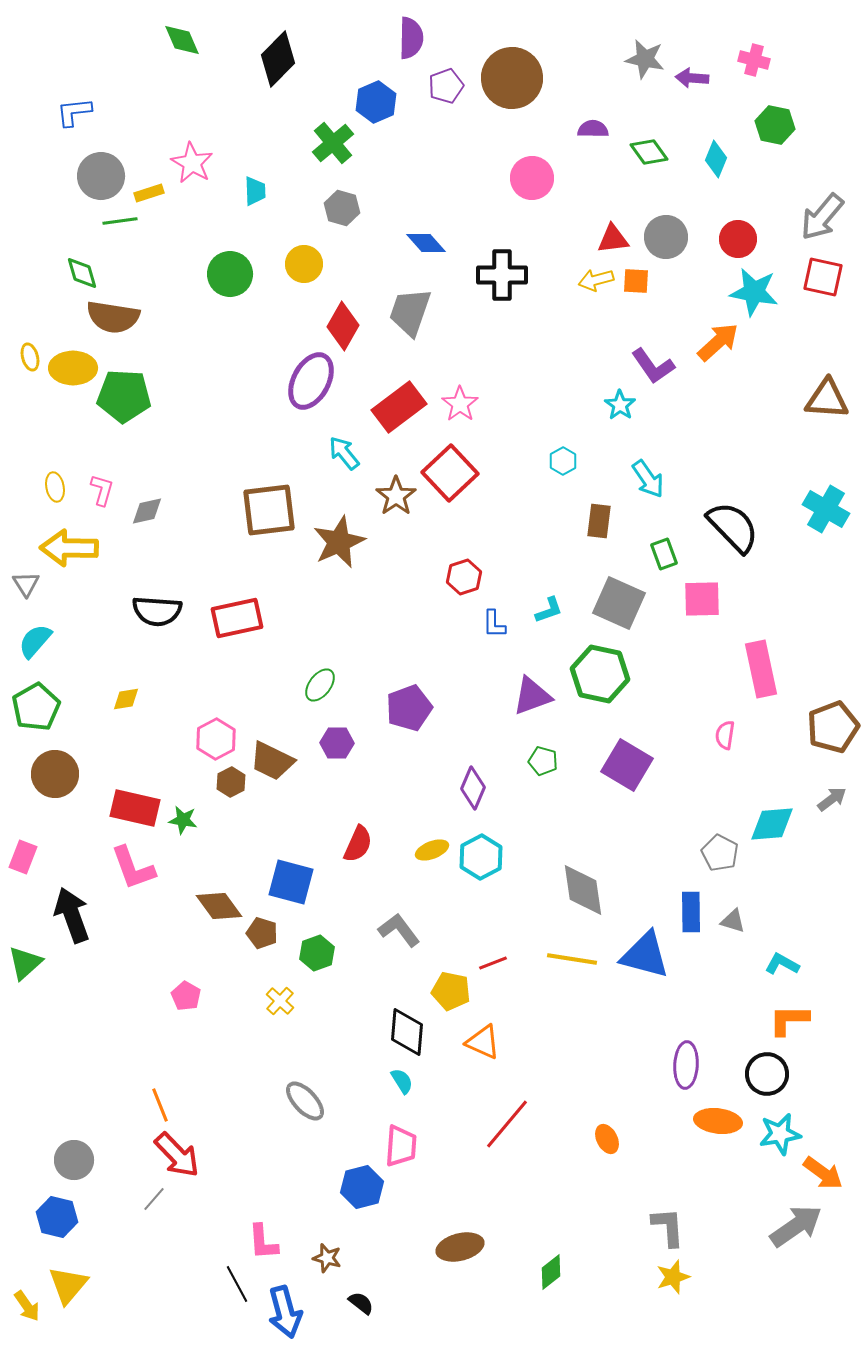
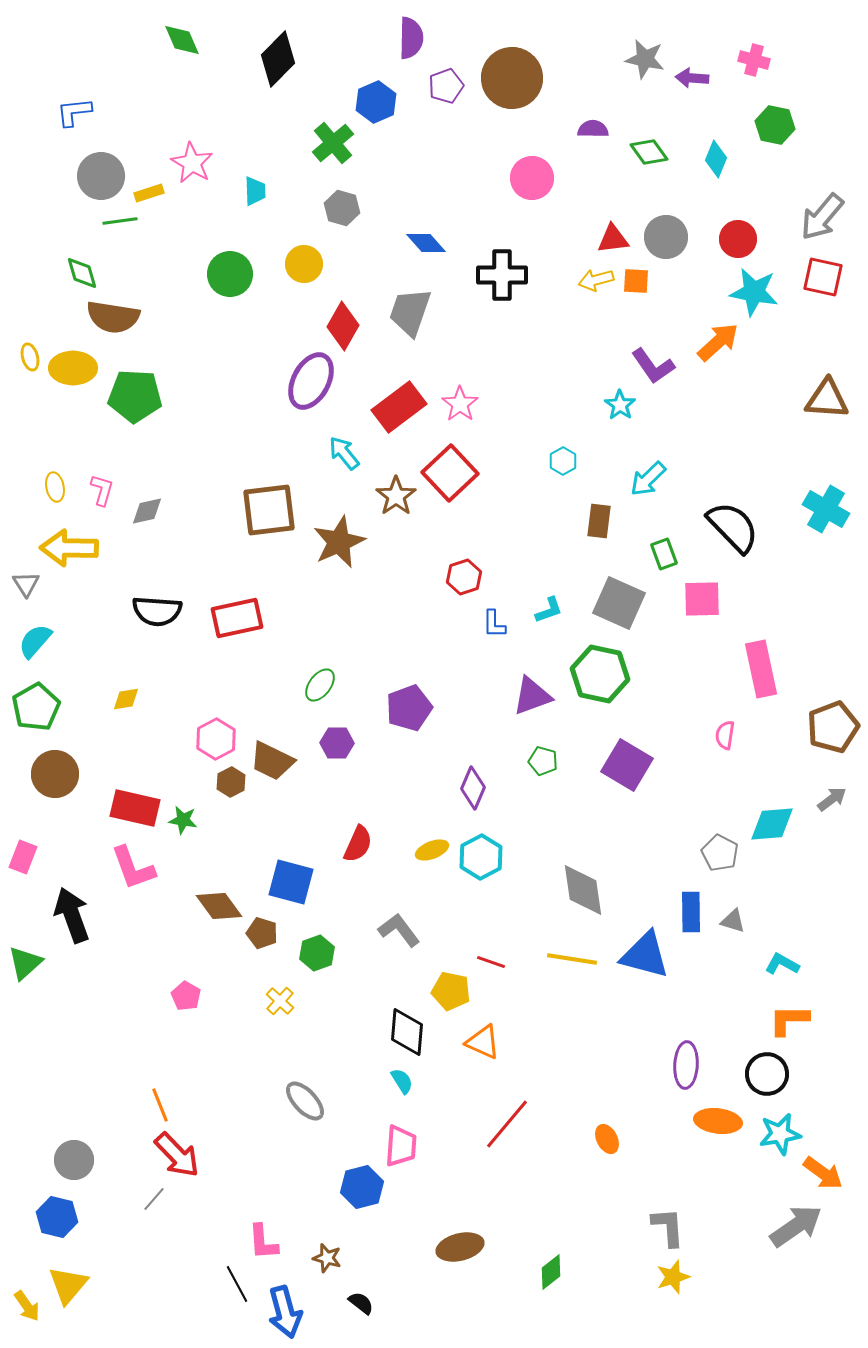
green pentagon at (124, 396): moved 11 px right
cyan arrow at (648, 479): rotated 81 degrees clockwise
red line at (493, 963): moved 2 px left, 1 px up; rotated 40 degrees clockwise
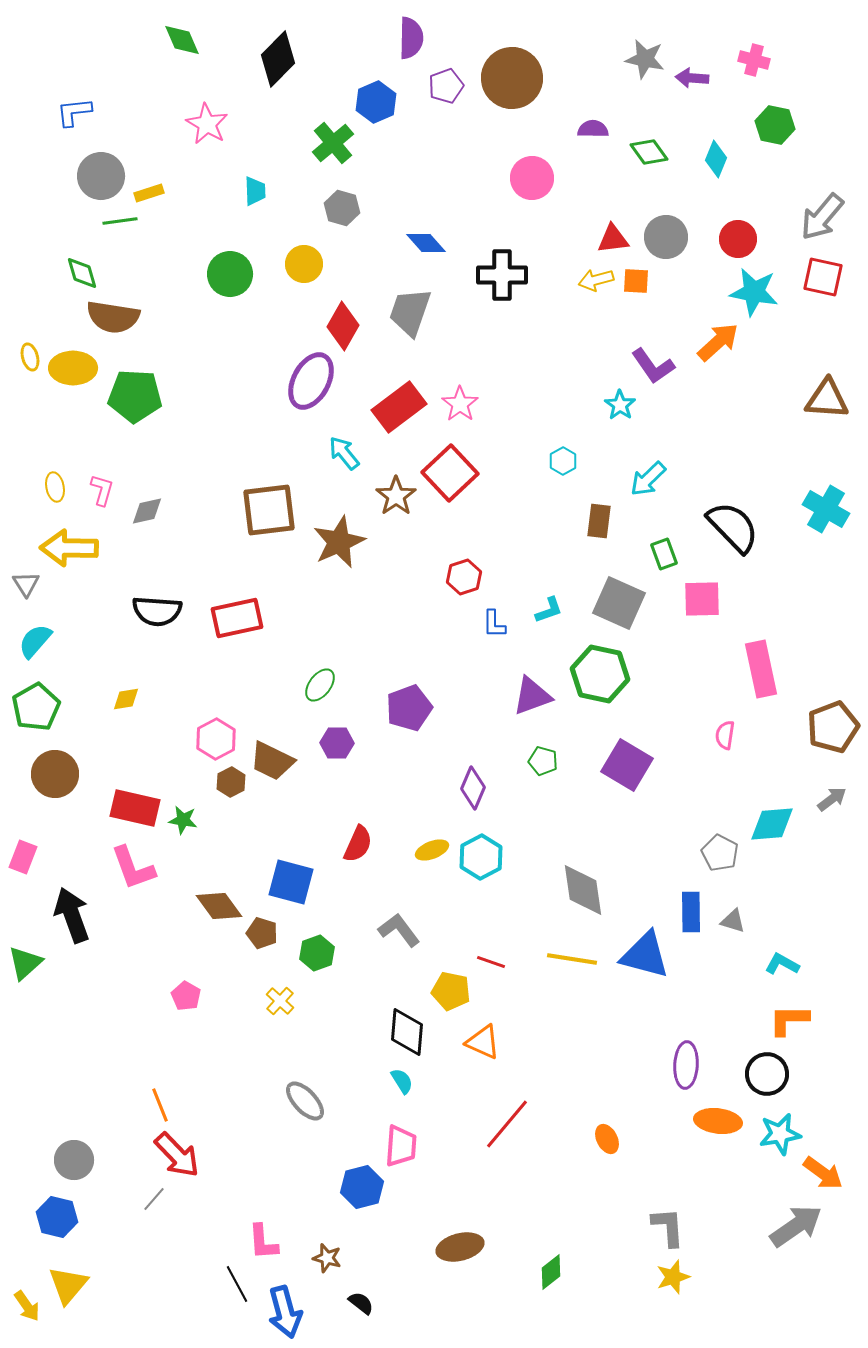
pink star at (192, 163): moved 15 px right, 39 px up
